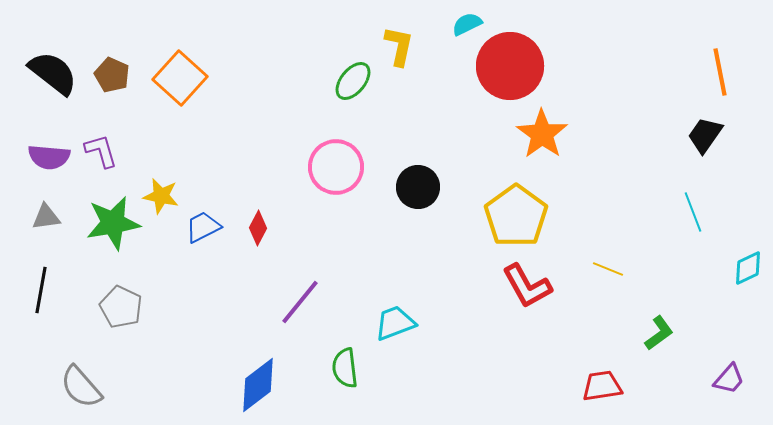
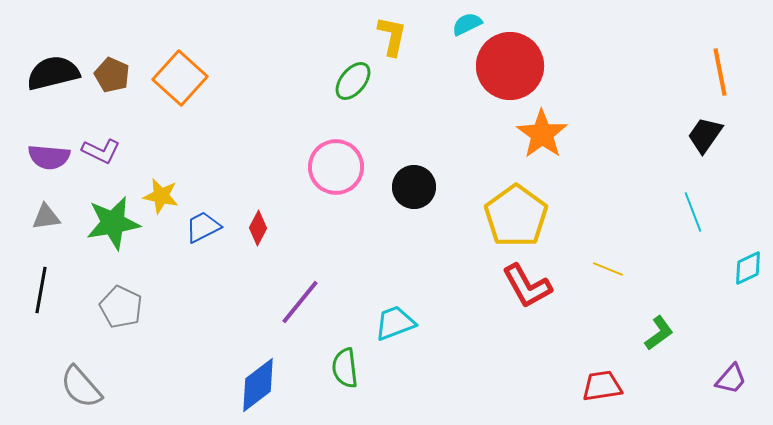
yellow L-shape: moved 7 px left, 10 px up
black semicircle: rotated 52 degrees counterclockwise
purple L-shape: rotated 132 degrees clockwise
black circle: moved 4 px left
purple trapezoid: moved 2 px right
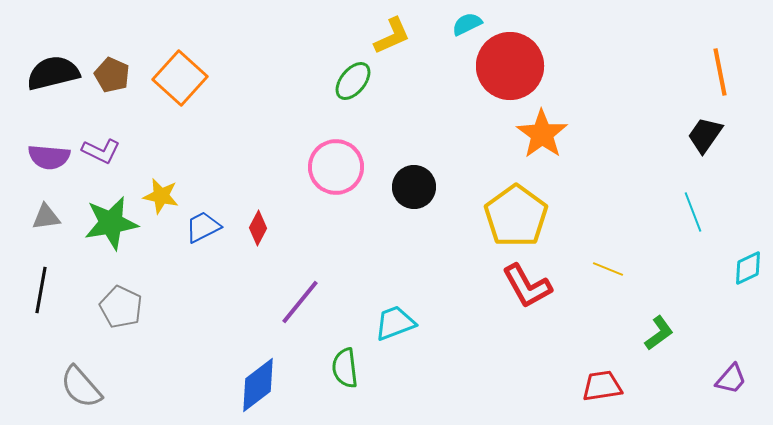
yellow L-shape: rotated 54 degrees clockwise
green star: moved 2 px left
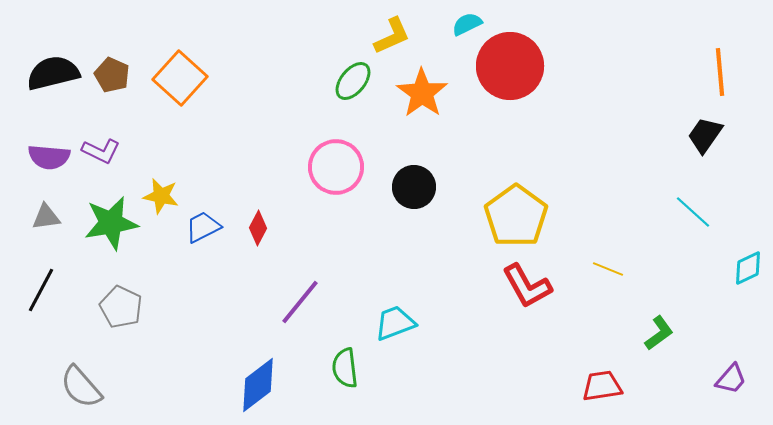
orange line: rotated 6 degrees clockwise
orange star: moved 120 px left, 41 px up
cyan line: rotated 27 degrees counterclockwise
black line: rotated 18 degrees clockwise
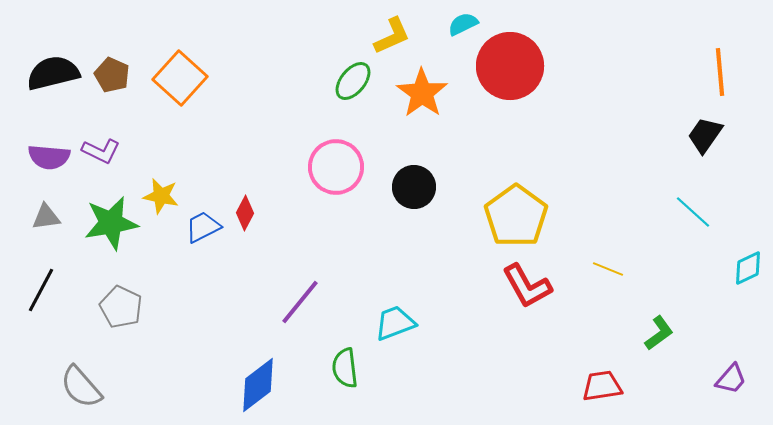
cyan semicircle: moved 4 px left
red diamond: moved 13 px left, 15 px up
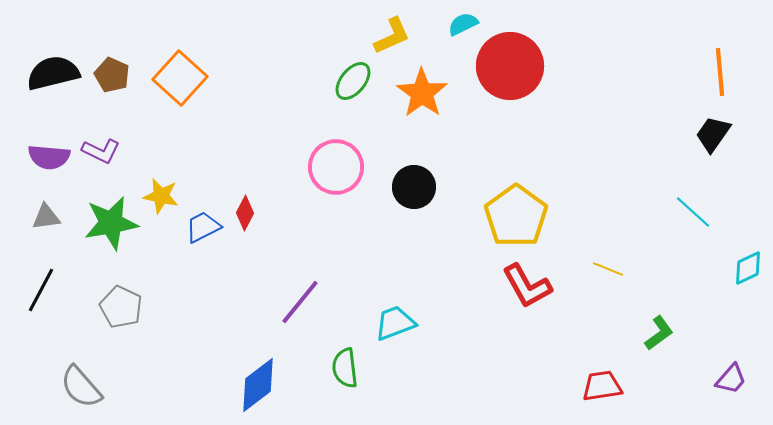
black trapezoid: moved 8 px right, 1 px up
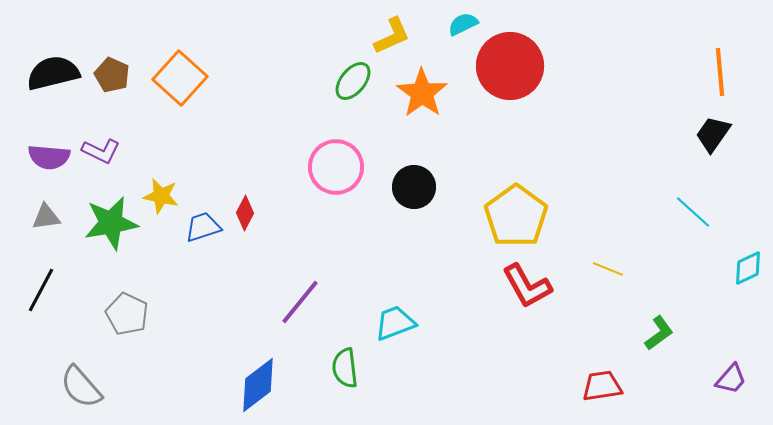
blue trapezoid: rotated 9 degrees clockwise
gray pentagon: moved 6 px right, 7 px down
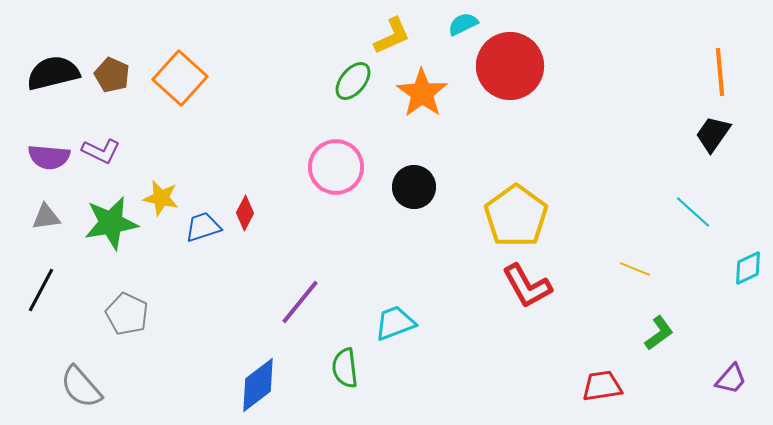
yellow star: moved 2 px down
yellow line: moved 27 px right
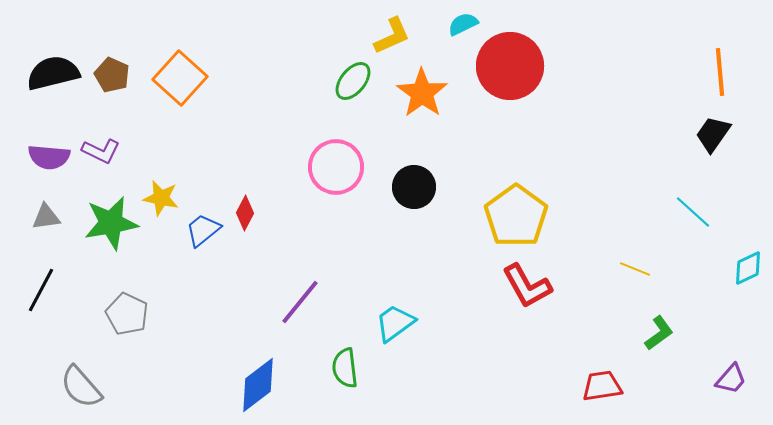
blue trapezoid: moved 3 px down; rotated 21 degrees counterclockwise
cyan trapezoid: rotated 15 degrees counterclockwise
